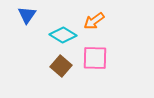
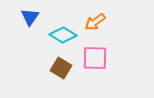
blue triangle: moved 3 px right, 2 px down
orange arrow: moved 1 px right, 1 px down
brown square: moved 2 px down; rotated 10 degrees counterclockwise
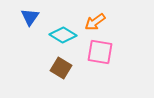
pink square: moved 5 px right, 6 px up; rotated 8 degrees clockwise
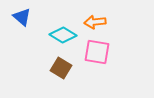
blue triangle: moved 8 px left; rotated 24 degrees counterclockwise
orange arrow: rotated 30 degrees clockwise
pink square: moved 3 px left
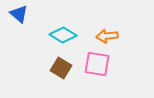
blue triangle: moved 3 px left, 3 px up
orange arrow: moved 12 px right, 14 px down
pink square: moved 12 px down
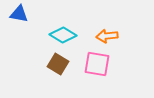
blue triangle: rotated 30 degrees counterclockwise
brown square: moved 3 px left, 4 px up
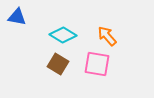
blue triangle: moved 2 px left, 3 px down
orange arrow: rotated 55 degrees clockwise
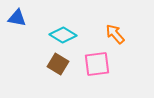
blue triangle: moved 1 px down
orange arrow: moved 8 px right, 2 px up
pink square: rotated 16 degrees counterclockwise
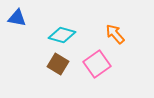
cyan diamond: moved 1 px left; rotated 16 degrees counterclockwise
pink square: rotated 28 degrees counterclockwise
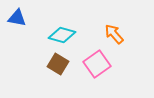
orange arrow: moved 1 px left
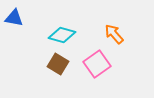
blue triangle: moved 3 px left
